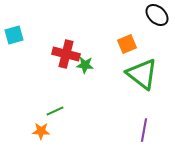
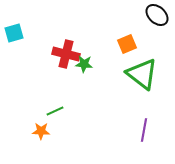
cyan square: moved 2 px up
green star: moved 1 px left, 1 px up
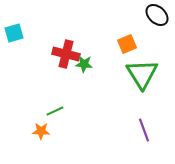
green triangle: rotated 20 degrees clockwise
purple line: rotated 30 degrees counterclockwise
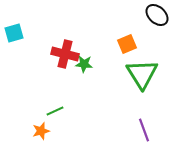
red cross: moved 1 px left
orange star: rotated 18 degrees counterclockwise
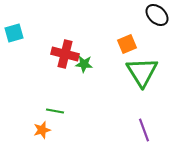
green triangle: moved 2 px up
green line: rotated 36 degrees clockwise
orange star: moved 1 px right, 1 px up
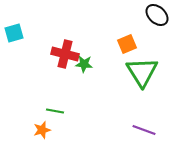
purple line: rotated 50 degrees counterclockwise
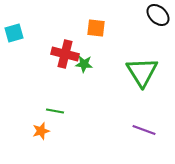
black ellipse: moved 1 px right
orange square: moved 31 px left, 16 px up; rotated 30 degrees clockwise
orange star: moved 1 px left, 1 px down
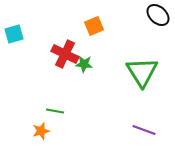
orange square: moved 2 px left, 2 px up; rotated 30 degrees counterclockwise
cyan square: moved 1 px down
red cross: rotated 12 degrees clockwise
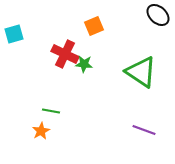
green triangle: moved 1 px left; rotated 24 degrees counterclockwise
green line: moved 4 px left
orange star: rotated 12 degrees counterclockwise
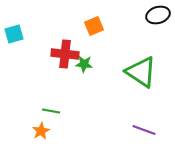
black ellipse: rotated 60 degrees counterclockwise
red cross: rotated 20 degrees counterclockwise
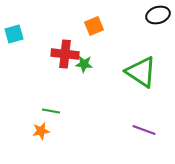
orange star: rotated 18 degrees clockwise
